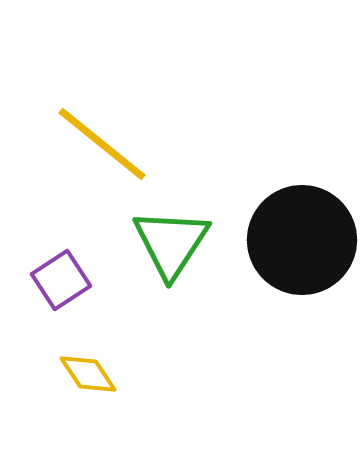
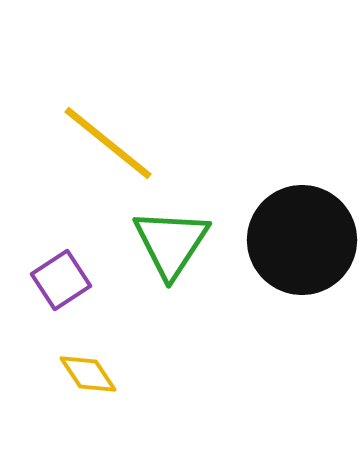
yellow line: moved 6 px right, 1 px up
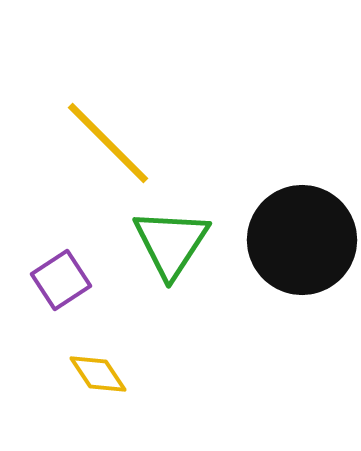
yellow line: rotated 6 degrees clockwise
yellow diamond: moved 10 px right
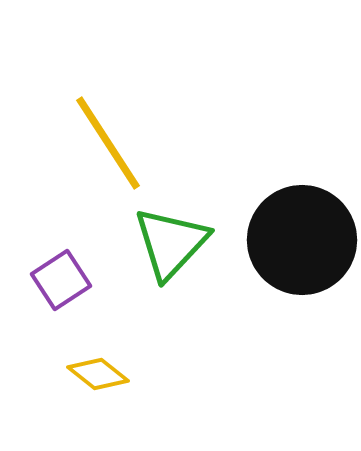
yellow line: rotated 12 degrees clockwise
green triangle: rotated 10 degrees clockwise
yellow diamond: rotated 18 degrees counterclockwise
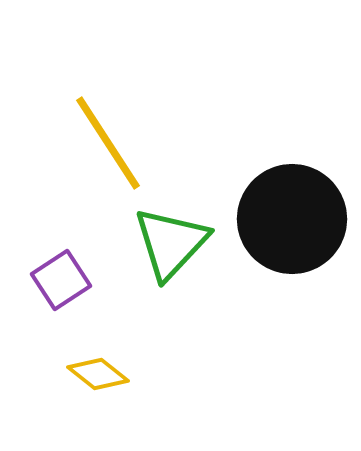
black circle: moved 10 px left, 21 px up
